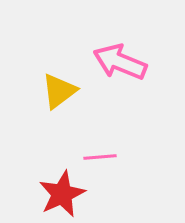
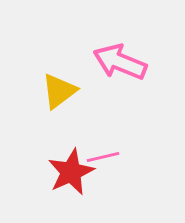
pink line: moved 3 px right; rotated 8 degrees counterclockwise
red star: moved 9 px right, 22 px up
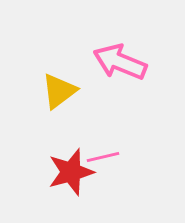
red star: rotated 9 degrees clockwise
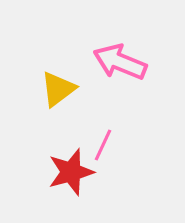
yellow triangle: moved 1 px left, 2 px up
pink line: moved 12 px up; rotated 52 degrees counterclockwise
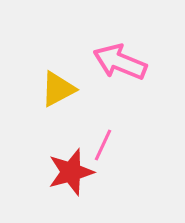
yellow triangle: rotated 9 degrees clockwise
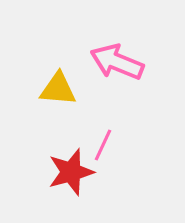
pink arrow: moved 3 px left
yellow triangle: rotated 33 degrees clockwise
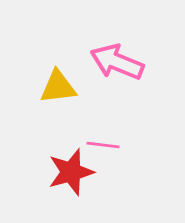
yellow triangle: moved 2 px up; rotated 12 degrees counterclockwise
pink line: rotated 72 degrees clockwise
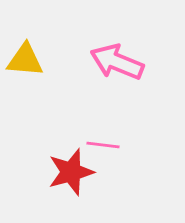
yellow triangle: moved 33 px left, 27 px up; rotated 12 degrees clockwise
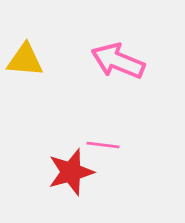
pink arrow: moved 1 px right, 1 px up
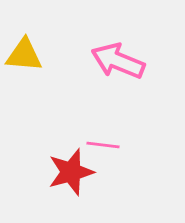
yellow triangle: moved 1 px left, 5 px up
